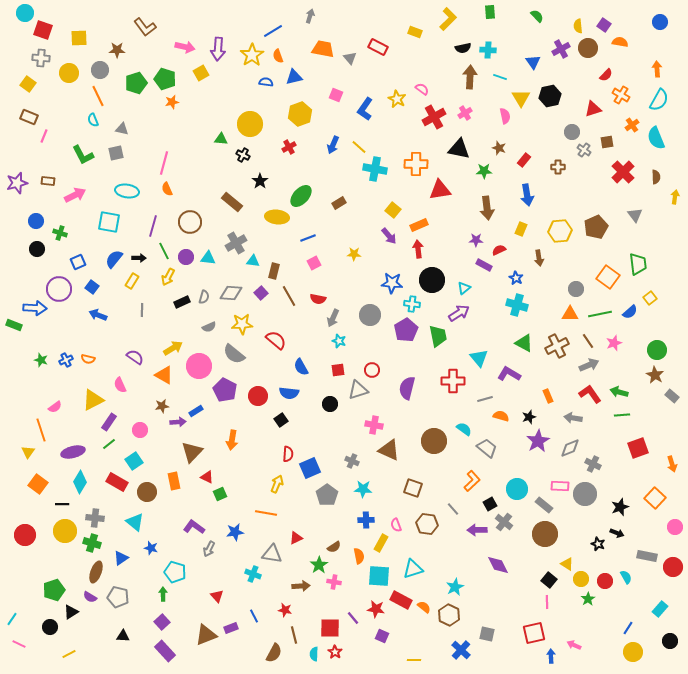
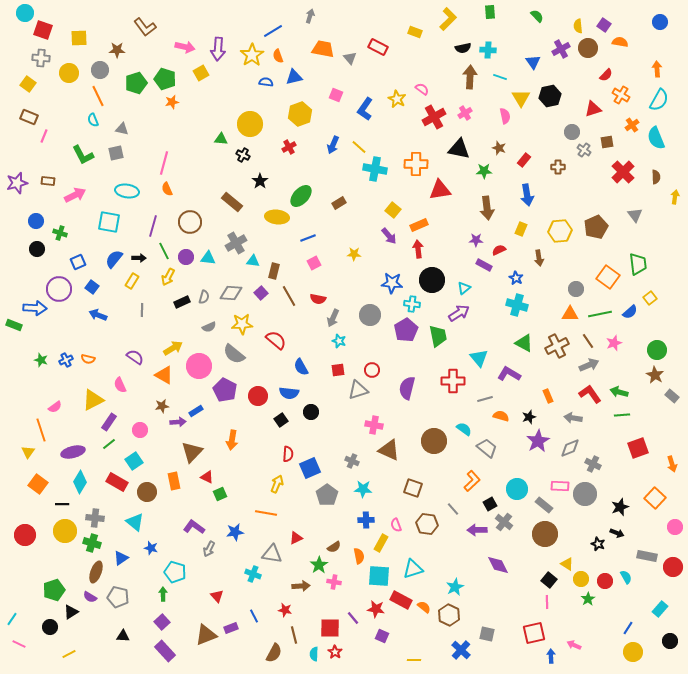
black circle at (330, 404): moved 19 px left, 8 px down
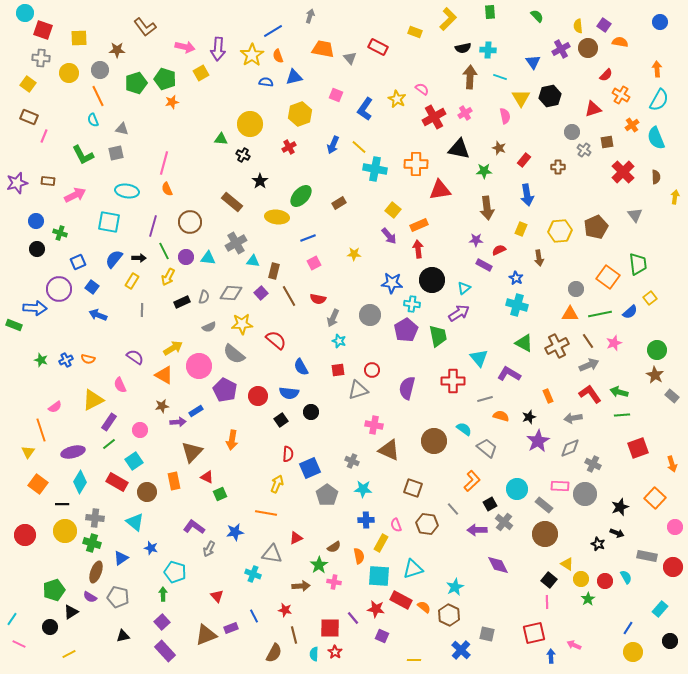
gray arrow at (573, 418): rotated 18 degrees counterclockwise
black triangle at (123, 636): rotated 16 degrees counterclockwise
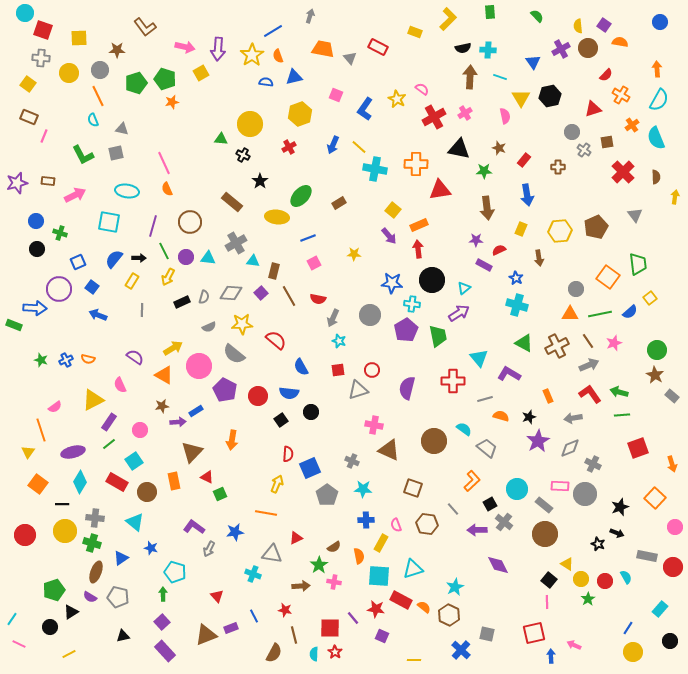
pink line at (164, 163): rotated 40 degrees counterclockwise
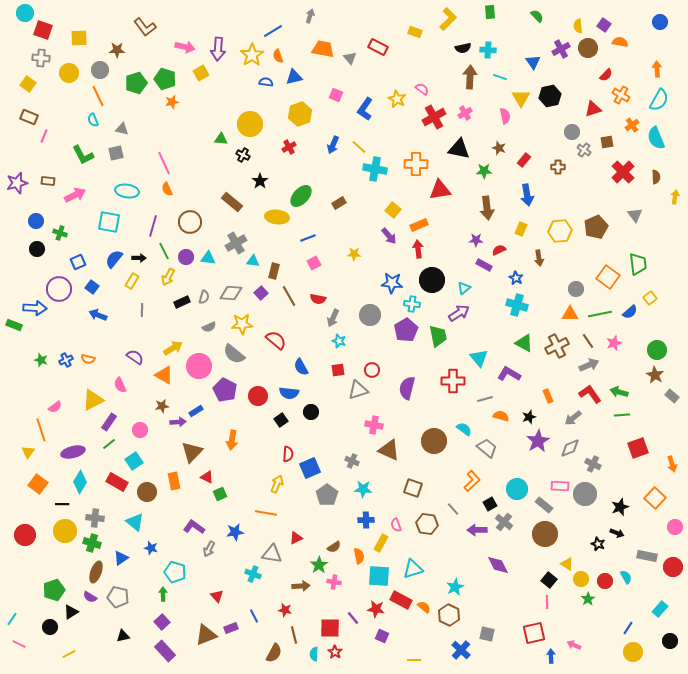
gray arrow at (573, 418): rotated 30 degrees counterclockwise
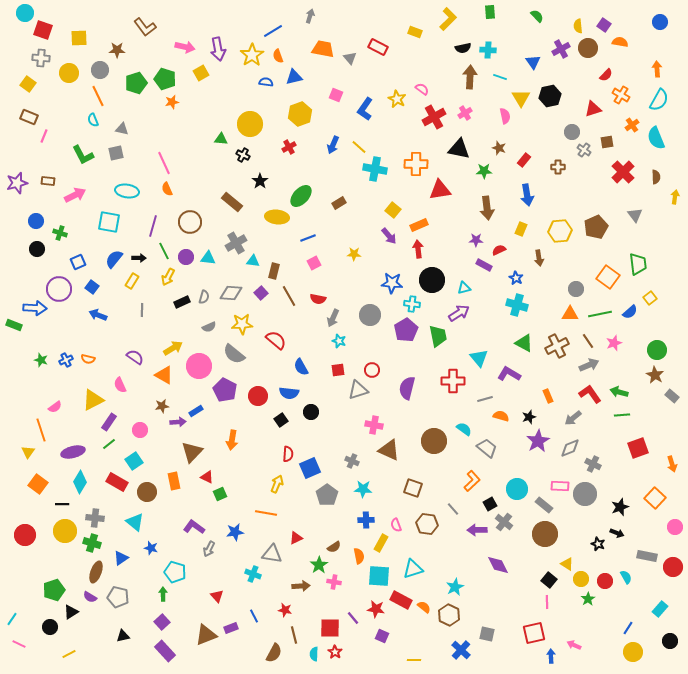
purple arrow at (218, 49): rotated 15 degrees counterclockwise
cyan triangle at (464, 288): rotated 24 degrees clockwise
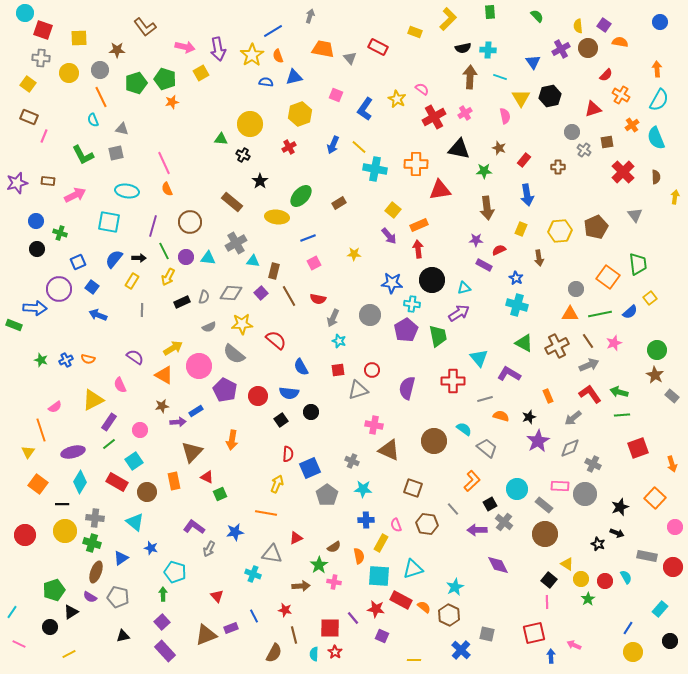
orange line at (98, 96): moved 3 px right, 1 px down
cyan line at (12, 619): moved 7 px up
